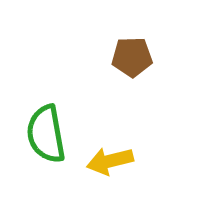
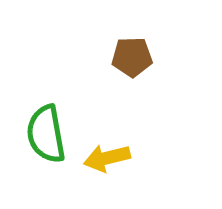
yellow arrow: moved 3 px left, 3 px up
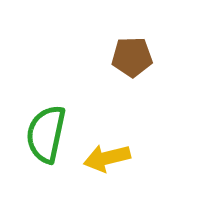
green semicircle: rotated 22 degrees clockwise
